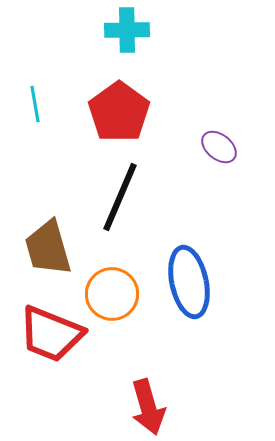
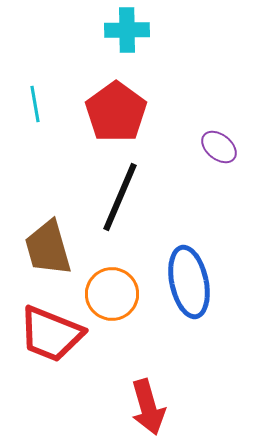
red pentagon: moved 3 px left
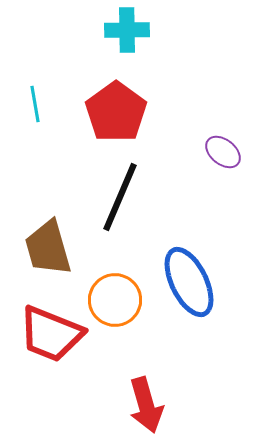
purple ellipse: moved 4 px right, 5 px down
blue ellipse: rotated 14 degrees counterclockwise
orange circle: moved 3 px right, 6 px down
red arrow: moved 2 px left, 2 px up
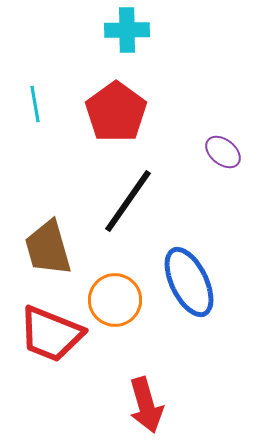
black line: moved 8 px right, 4 px down; rotated 12 degrees clockwise
